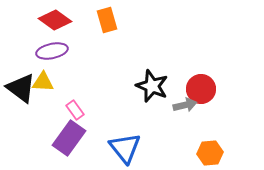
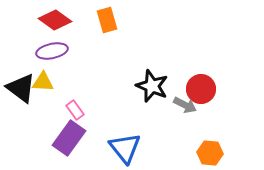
gray arrow: rotated 40 degrees clockwise
orange hexagon: rotated 10 degrees clockwise
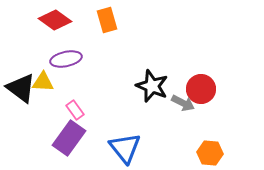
purple ellipse: moved 14 px right, 8 px down
gray arrow: moved 2 px left, 2 px up
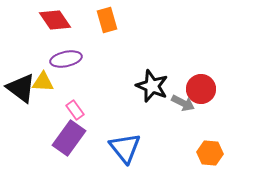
red diamond: rotated 20 degrees clockwise
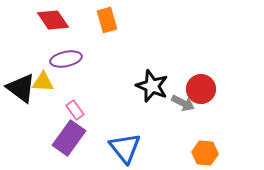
red diamond: moved 2 px left
orange hexagon: moved 5 px left
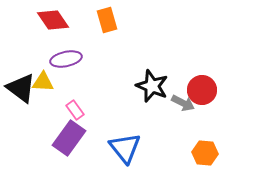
red circle: moved 1 px right, 1 px down
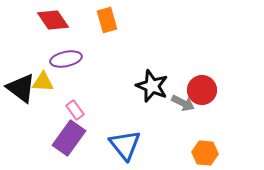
blue triangle: moved 3 px up
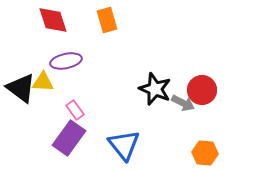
red diamond: rotated 16 degrees clockwise
purple ellipse: moved 2 px down
black star: moved 3 px right, 3 px down
blue triangle: moved 1 px left
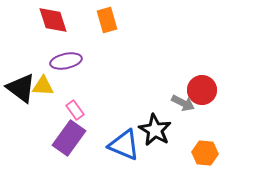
yellow triangle: moved 4 px down
black star: moved 41 px down; rotated 8 degrees clockwise
blue triangle: rotated 28 degrees counterclockwise
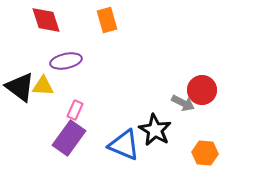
red diamond: moved 7 px left
black triangle: moved 1 px left, 1 px up
pink rectangle: rotated 60 degrees clockwise
